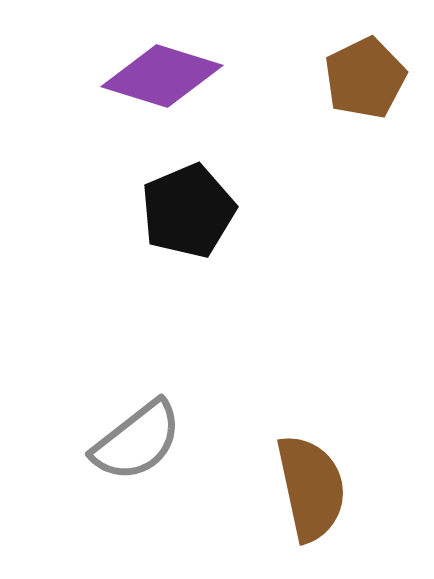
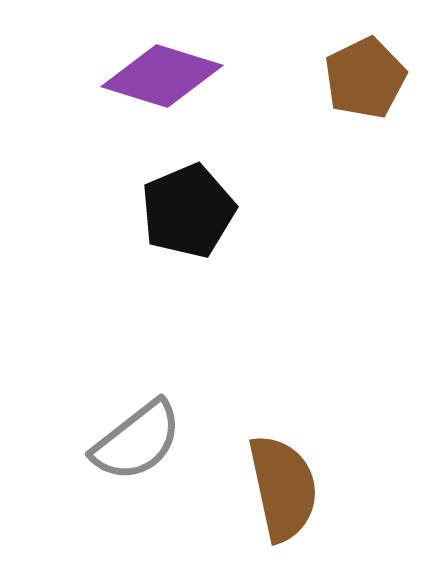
brown semicircle: moved 28 px left
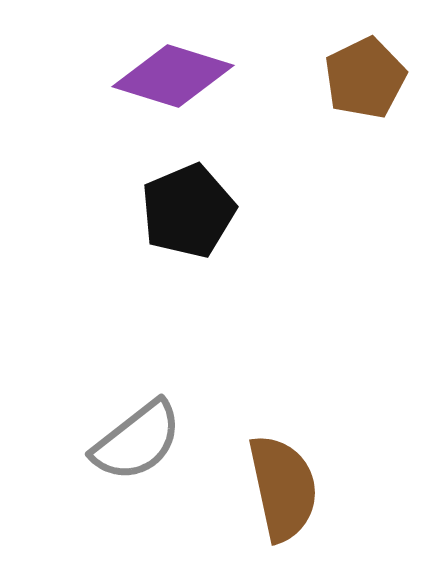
purple diamond: moved 11 px right
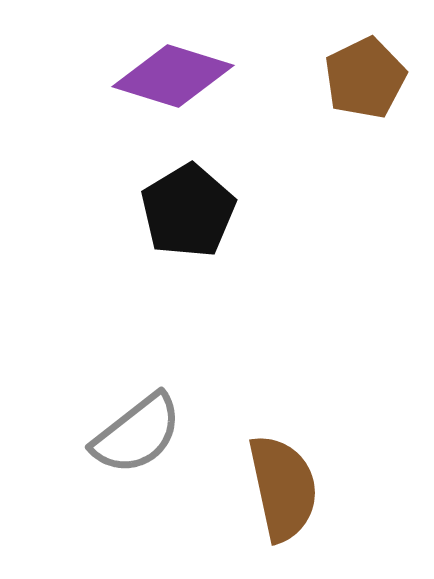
black pentagon: rotated 8 degrees counterclockwise
gray semicircle: moved 7 px up
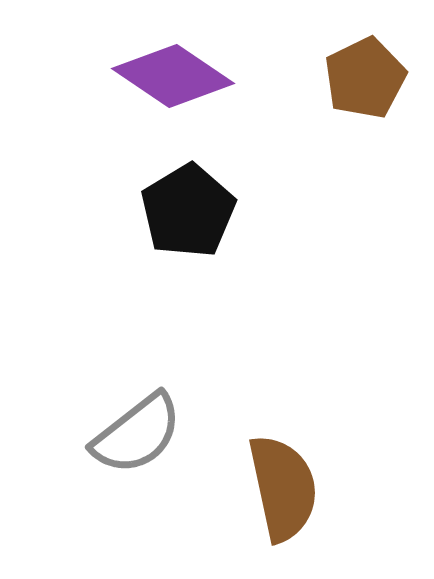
purple diamond: rotated 17 degrees clockwise
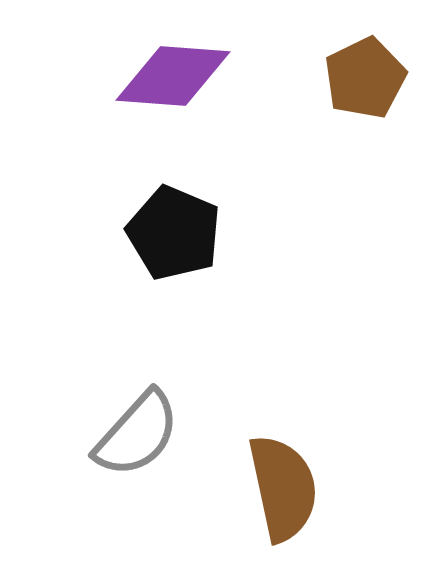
purple diamond: rotated 30 degrees counterclockwise
black pentagon: moved 14 px left, 22 px down; rotated 18 degrees counterclockwise
gray semicircle: rotated 10 degrees counterclockwise
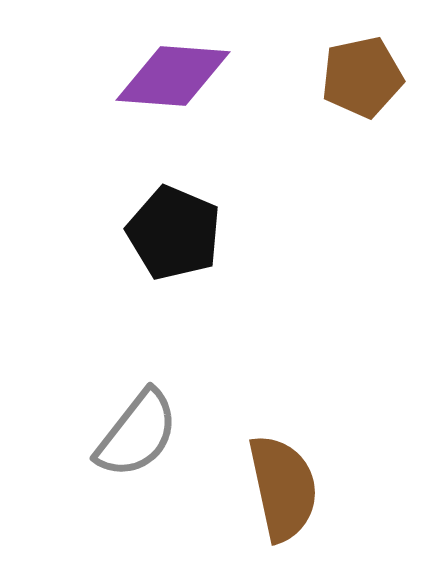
brown pentagon: moved 3 px left, 1 px up; rotated 14 degrees clockwise
gray semicircle: rotated 4 degrees counterclockwise
